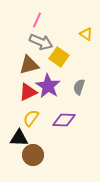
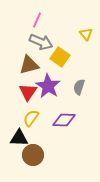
yellow triangle: rotated 16 degrees clockwise
yellow square: moved 1 px right
red triangle: rotated 30 degrees counterclockwise
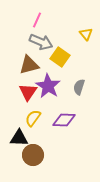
yellow semicircle: moved 2 px right
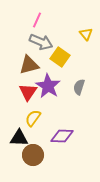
purple diamond: moved 2 px left, 16 px down
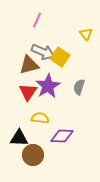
gray arrow: moved 2 px right, 10 px down
purple star: rotated 10 degrees clockwise
yellow semicircle: moved 7 px right; rotated 60 degrees clockwise
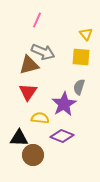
yellow square: moved 21 px right; rotated 30 degrees counterclockwise
purple star: moved 16 px right, 18 px down
purple diamond: rotated 20 degrees clockwise
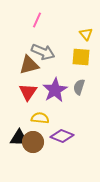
purple star: moved 9 px left, 14 px up
brown circle: moved 13 px up
